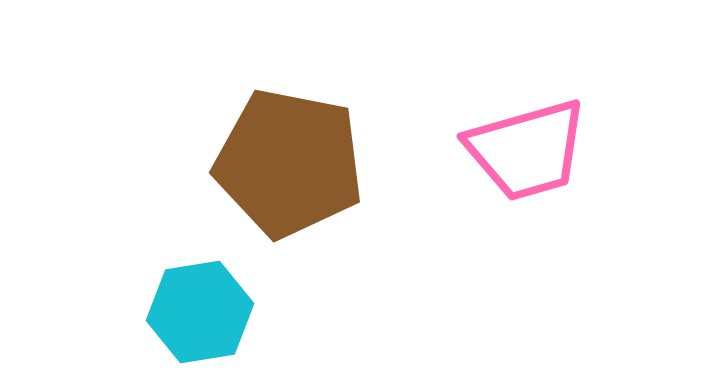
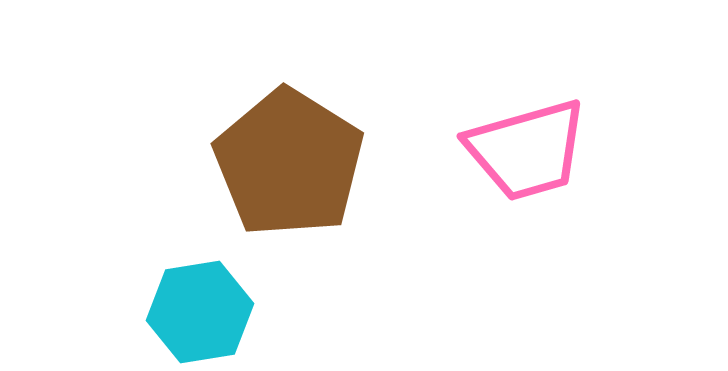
brown pentagon: rotated 21 degrees clockwise
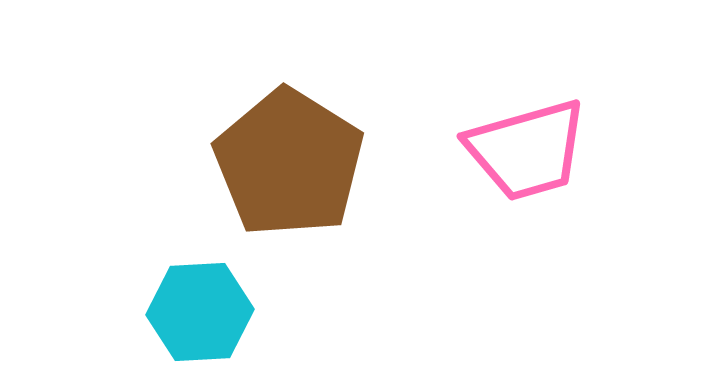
cyan hexagon: rotated 6 degrees clockwise
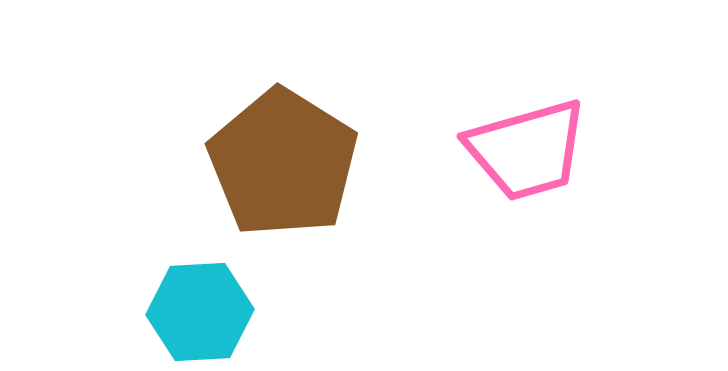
brown pentagon: moved 6 px left
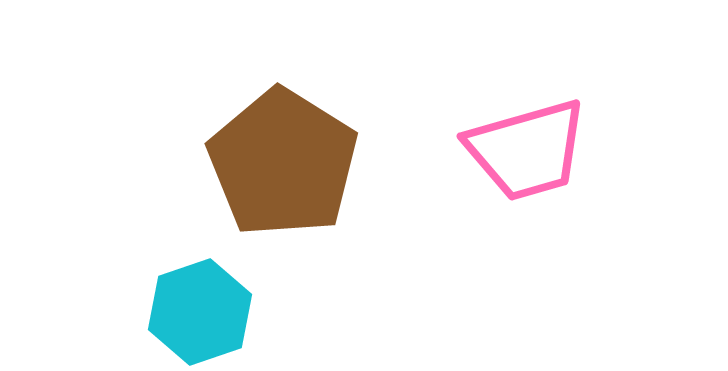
cyan hexagon: rotated 16 degrees counterclockwise
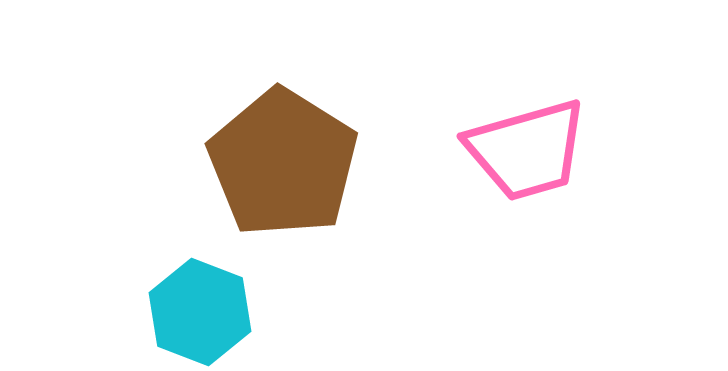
cyan hexagon: rotated 20 degrees counterclockwise
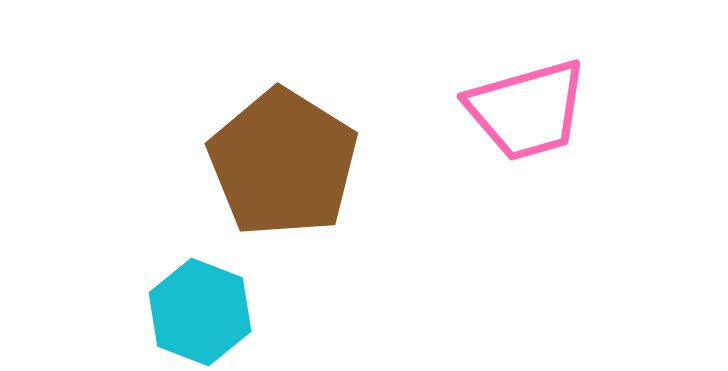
pink trapezoid: moved 40 px up
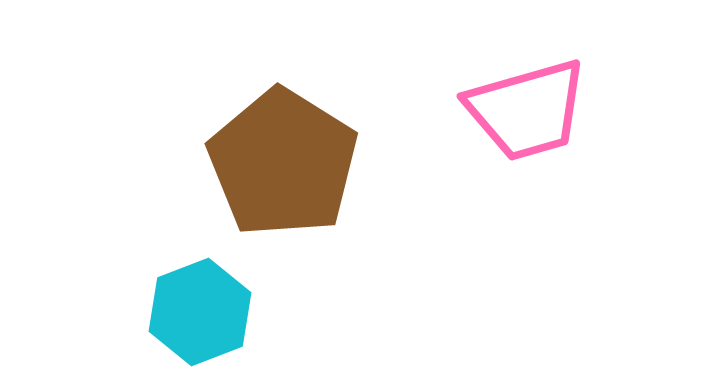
cyan hexagon: rotated 18 degrees clockwise
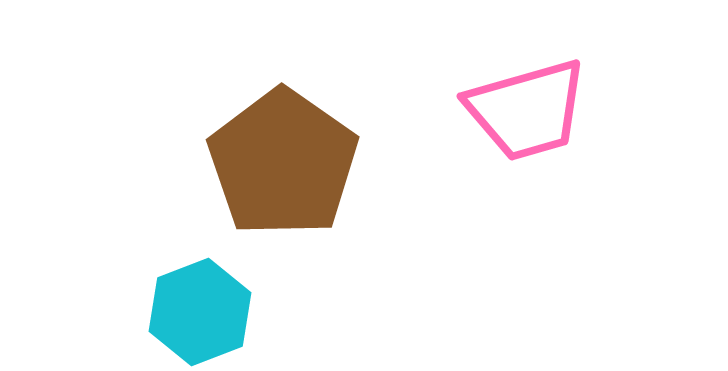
brown pentagon: rotated 3 degrees clockwise
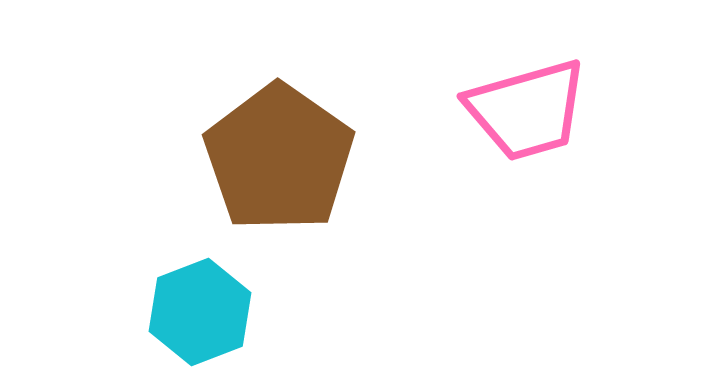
brown pentagon: moved 4 px left, 5 px up
